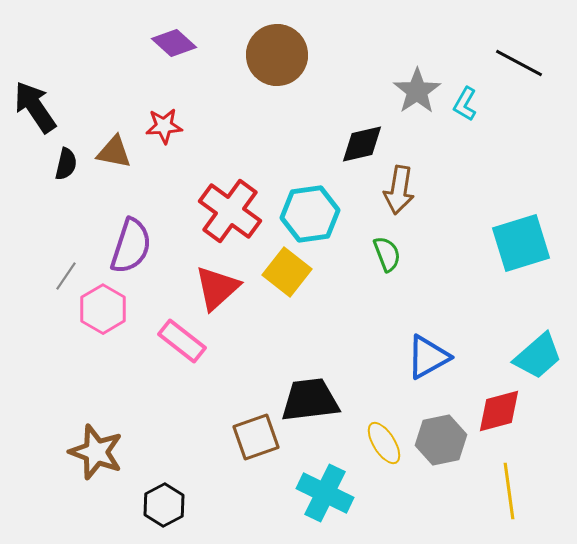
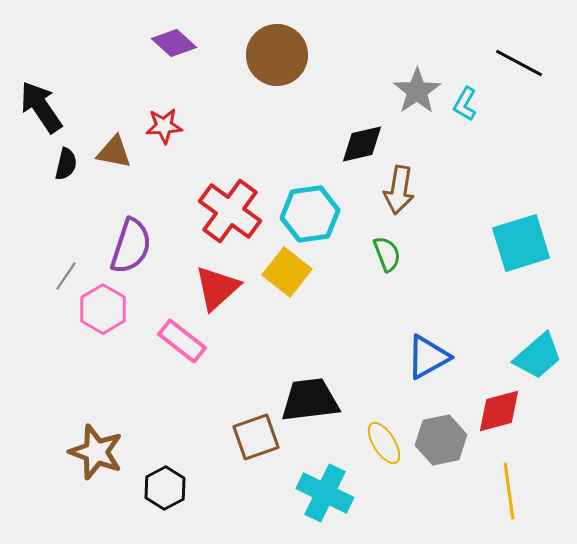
black arrow: moved 6 px right
black hexagon: moved 1 px right, 17 px up
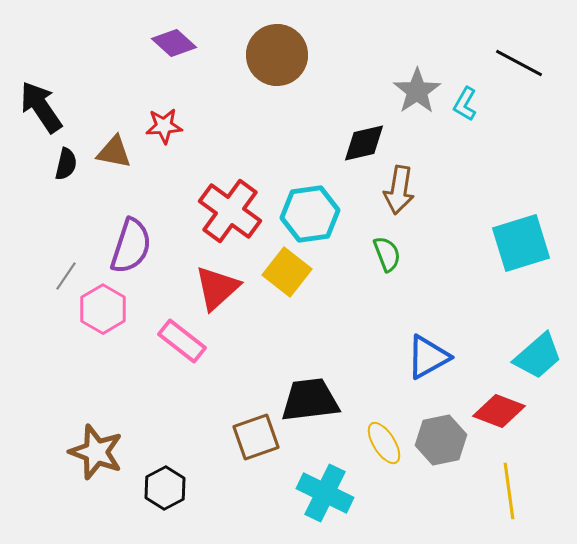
black diamond: moved 2 px right, 1 px up
red diamond: rotated 36 degrees clockwise
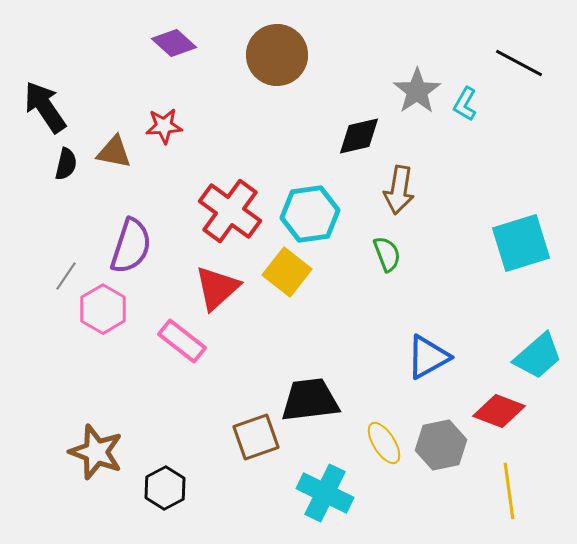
black arrow: moved 4 px right
black diamond: moved 5 px left, 7 px up
gray hexagon: moved 5 px down
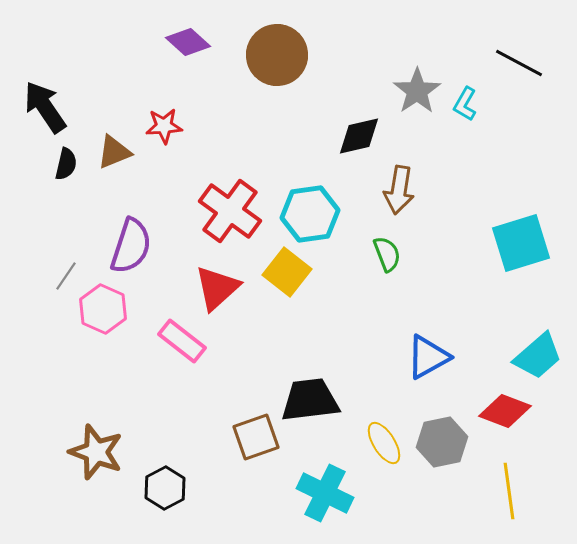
purple diamond: moved 14 px right, 1 px up
brown triangle: rotated 33 degrees counterclockwise
pink hexagon: rotated 6 degrees counterclockwise
red diamond: moved 6 px right
gray hexagon: moved 1 px right, 3 px up
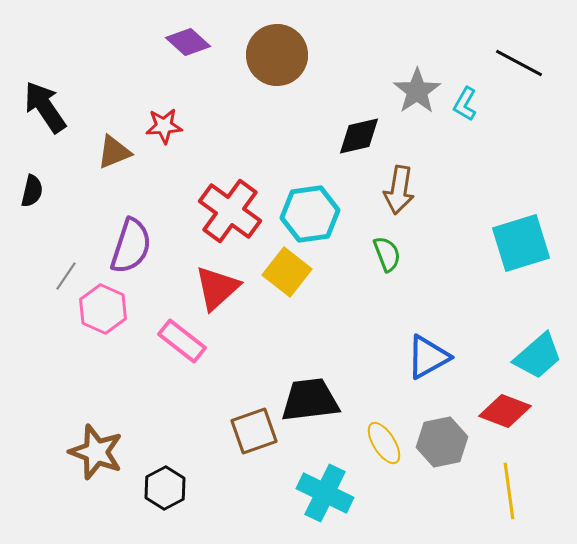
black semicircle: moved 34 px left, 27 px down
brown square: moved 2 px left, 6 px up
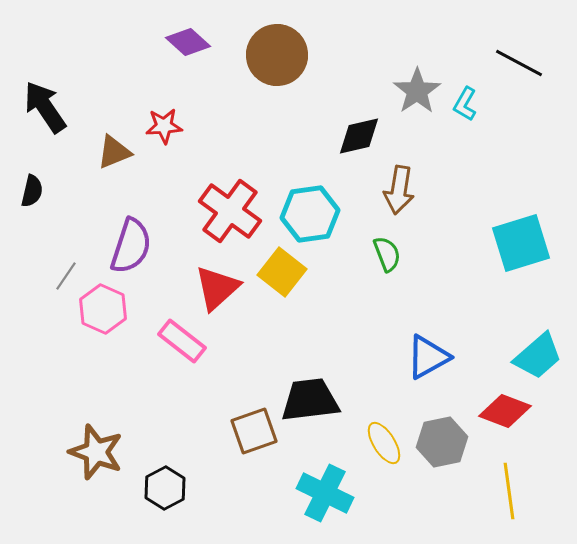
yellow square: moved 5 px left
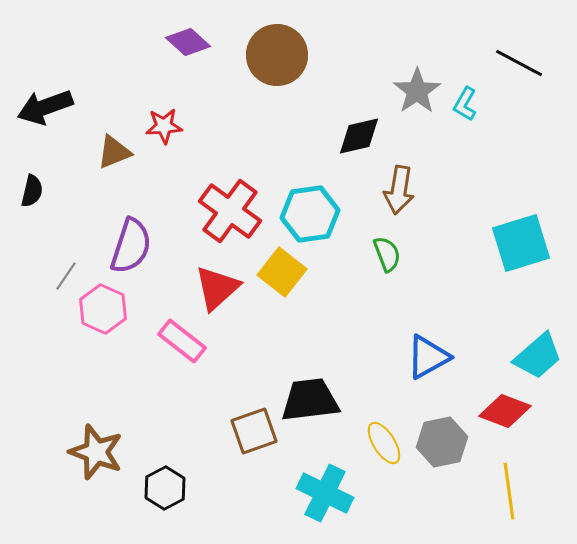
black arrow: rotated 76 degrees counterclockwise
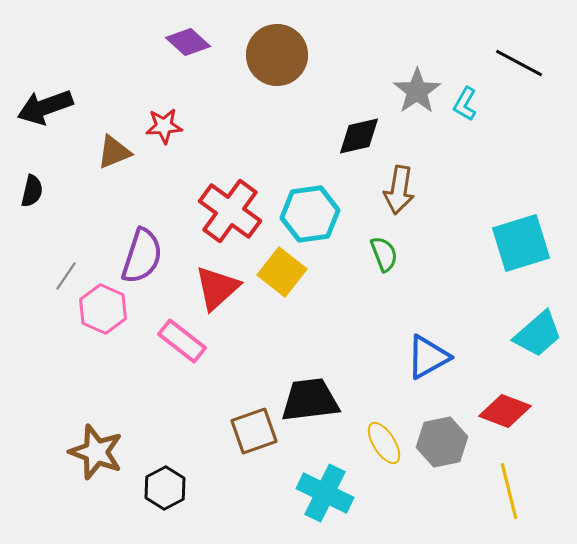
purple semicircle: moved 11 px right, 10 px down
green semicircle: moved 3 px left
cyan trapezoid: moved 22 px up
yellow line: rotated 6 degrees counterclockwise
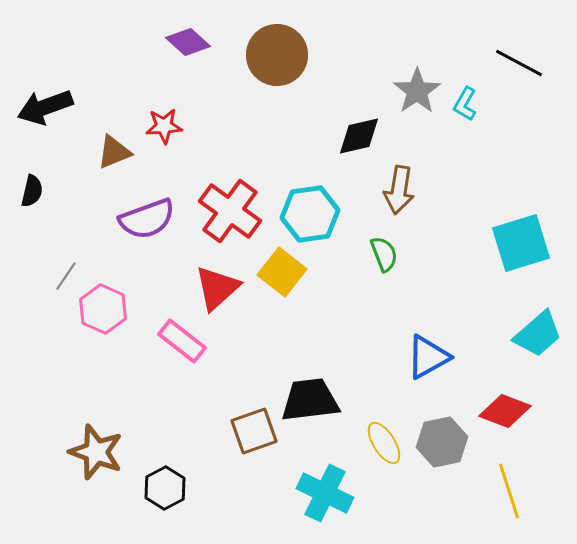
purple semicircle: moved 5 px right, 37 px up; rotated 52 degrees clockwise
yellow line: rotated 4 degrees counterclockwise
